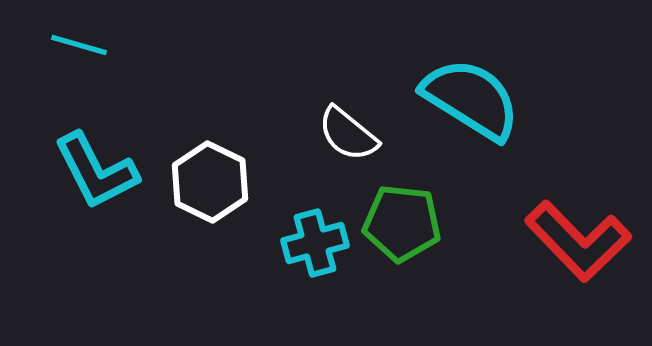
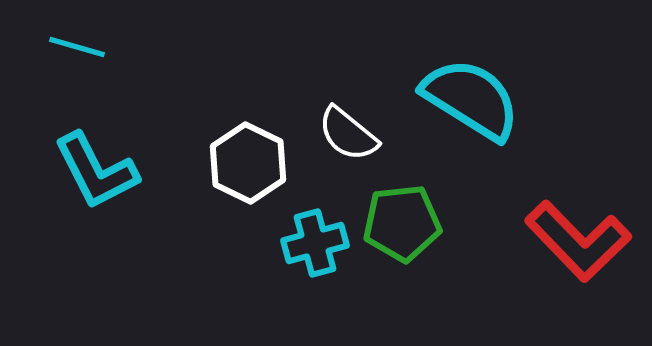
cyan line: moved 2 px left, 2 px down
white hexagon: moved 38 px right, 19 px up
green pentagon: rotated 12 degrees counterclockwise
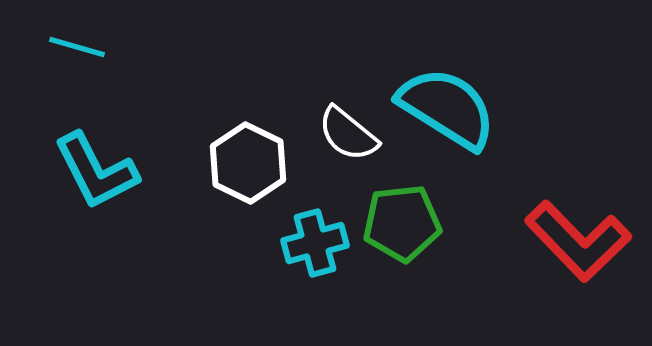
cyan semicircle: moved 24 px left, 9 px down
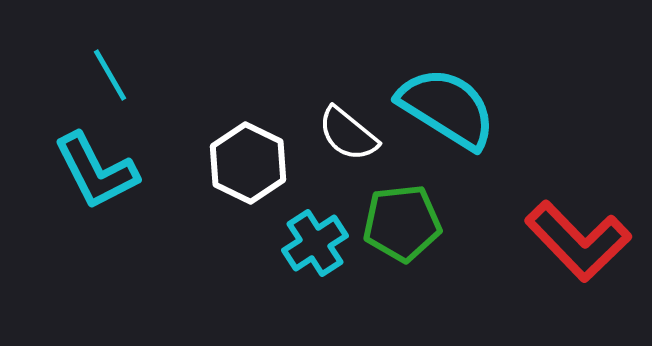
cyan line: moved 33 px right, 28 px down; rotated 44 degrees clockwise
cyan cross: rotated 18 degrees counterclockwise
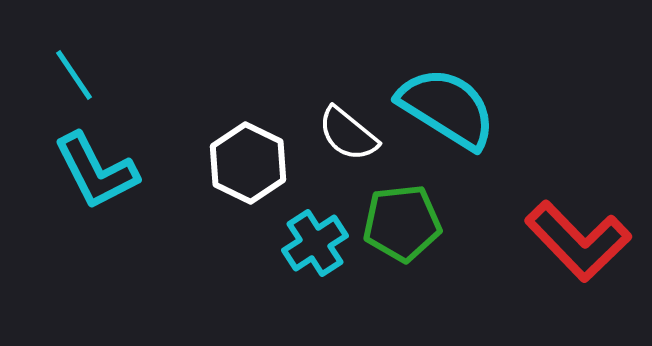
cyan line: moved 36 px left; rotated 4 degrees counterclockwise
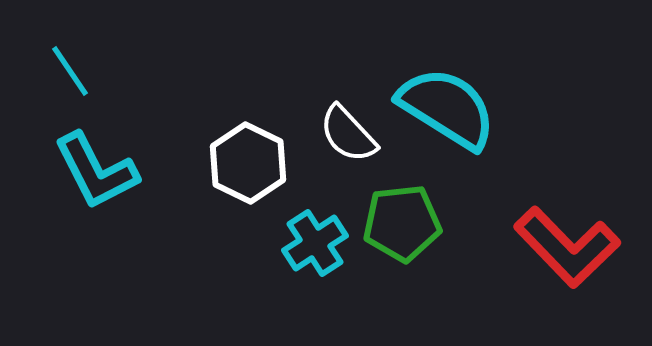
cyan line: moved 4 px left, 4 px up
white semicircle: rotated 8 degrees clockwise
red L-shape: moved 11 px left, 6 px down
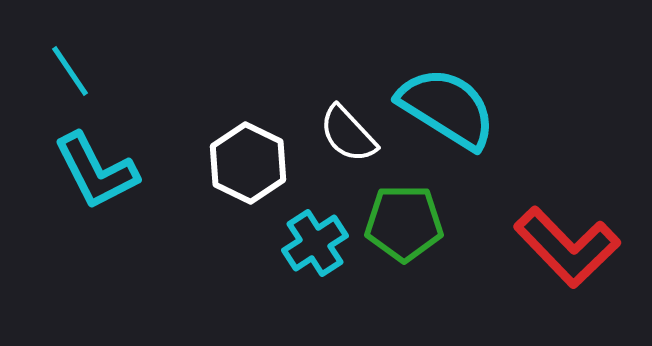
green pentagon: moved 2 px right; rotated 6 degrees clockwise
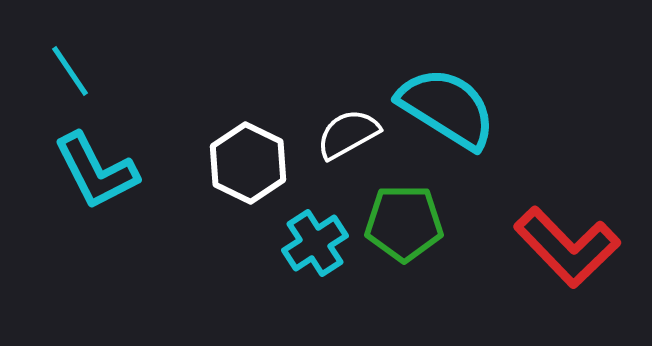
white semicircle: rotated 104 degrees clockwise
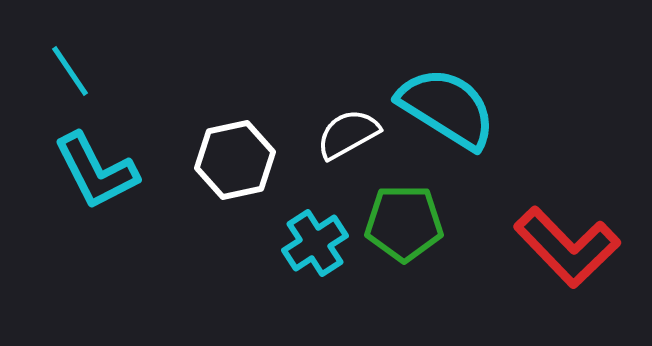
white hexagon: moved 13 px left, 3 px up; rotated 22 degrees clockwise
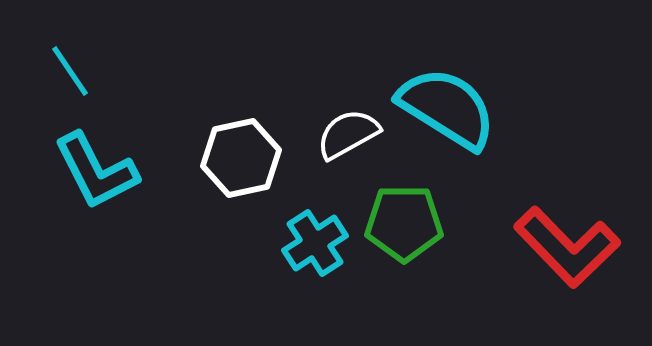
white hexagon: moved 6 px right, 2 px up
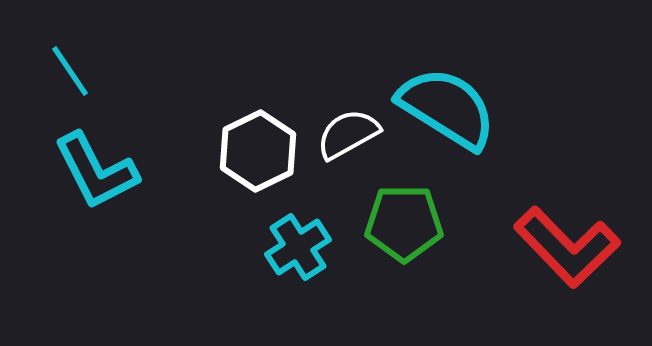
white hexagon: moved 17 px right, 7 px up; rotated 14 degrees counterclockwise
cyan cross: moved 17 px left, 4 px down
